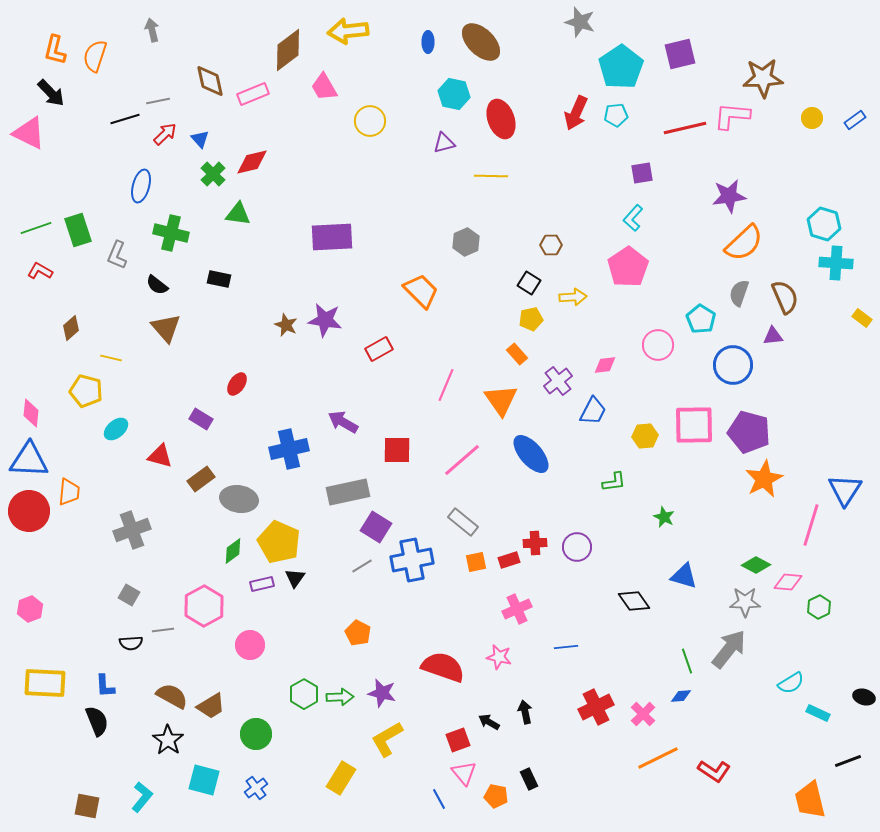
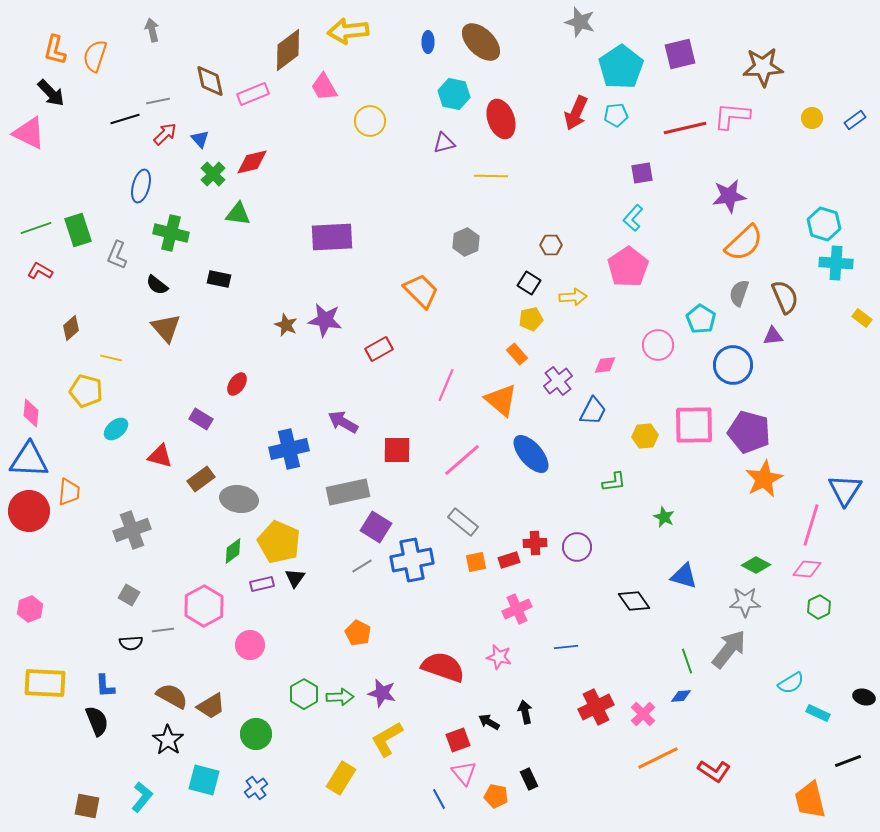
brown star at (763, 78): moved 11 px up
orange triangle at (501, 400): rotated 15 degrees counterclockwise
pink diamond at (788, 582): moved 19 px right, 13 px up
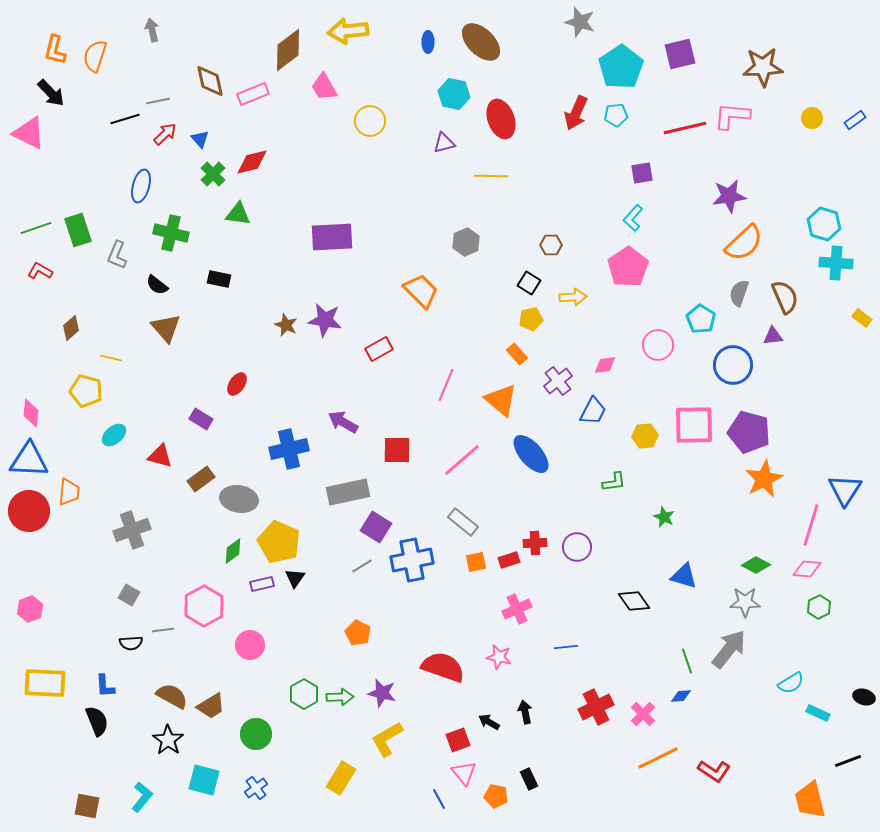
cyan ellipse at (116, 429): moved 2 px left, 6 px down
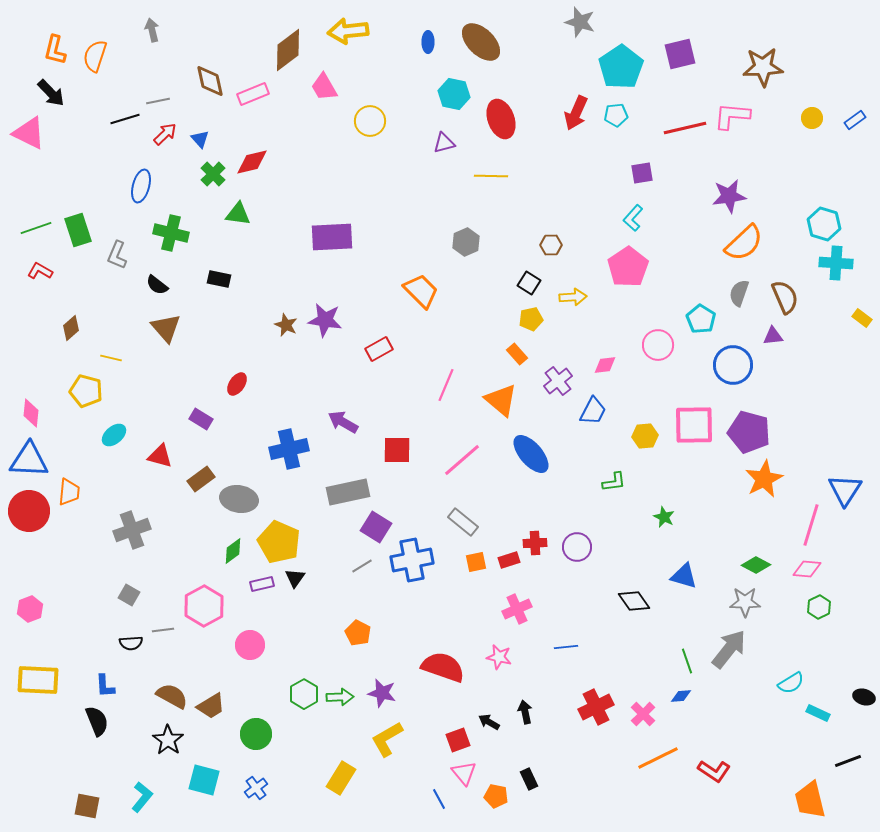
yellow rectangle at (45, 683): moved 7 px left, 3 px up
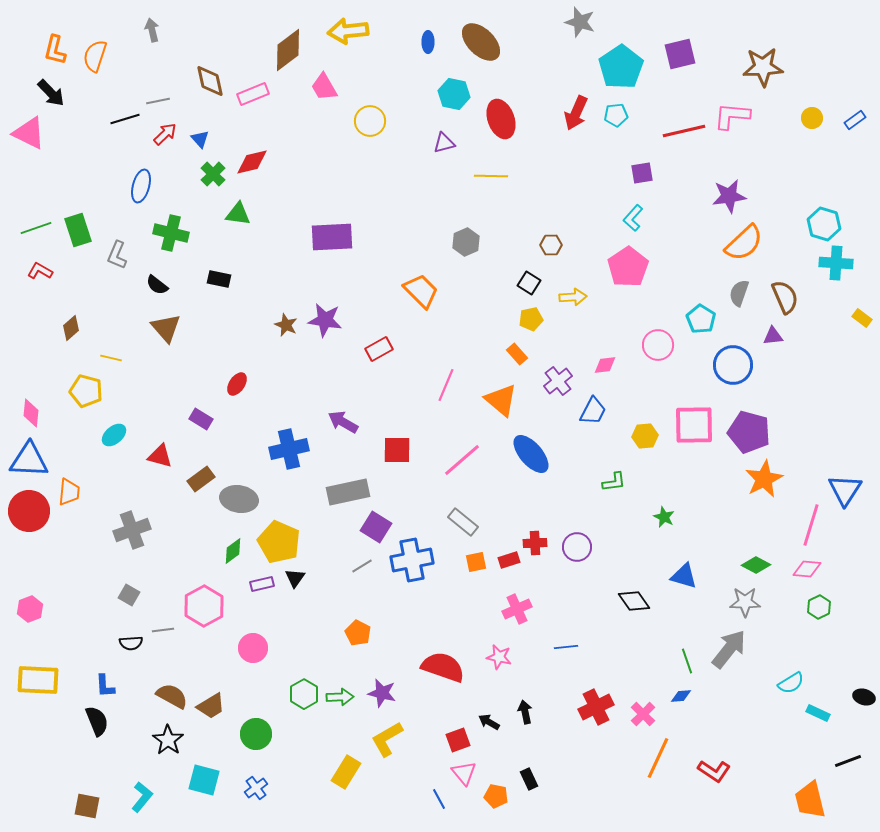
red line at (685, 128): moved 1 px left, 3 px down
pink circle at (250, 645): moved 3 px right, 3 px down
orange line at (658, 758): rotated 39 degrees counterclockwise
yellow rectangle at (341, 778): moved 5 px right, 6 px up
